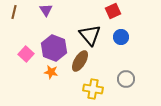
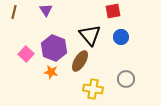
red square: rotated 14 degrees clockwise
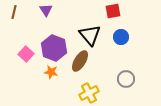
yellow cross: moved 4 px left, 4 px down; rotated 36 degrees counterclockwise
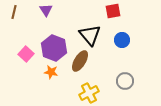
blue circle: moved 1 px right, 3 px down
gray circle: moved 1 px left, 2 px down
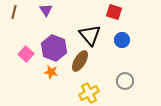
red square: moved 1 px right, 1 px down; rotated 28 degrees clockwise
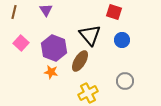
pink square: moved 5 px left, 11 px up
yellow cross: moved 1 px left
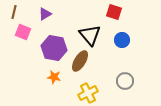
purple triangle: moved 1 px left, 4 px down; rotated 32 degrees clockwise
pink square: moved 2 px right, 11 px up; rotated 21 degrees counterclockwise
purple hexagon: rotated 10 degrees counterclockwise
orange star: moved 3 px right, 5 px down
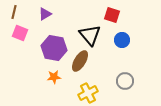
red square: moved 2 px left, 3 px down
pink square: moved 3 px left, 1 px down
orange star: rotated 16 degrees counterclockwise
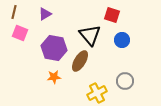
yellow cross: moved 9 px right
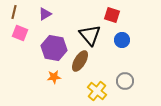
yellow cross: moved 2 px up; rotated 24 degrees counterclockwise
